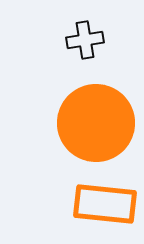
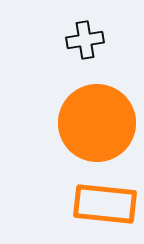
orange circle: moved 1 px right
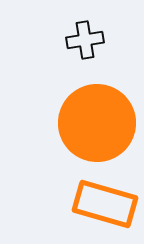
orange rectangle: rotated 10 degrees clockwise
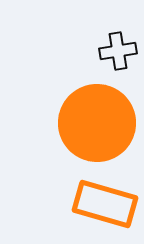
black cross: moved 33 px right, 11 px down
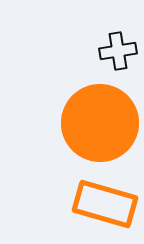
orange circle: moved 3 px right
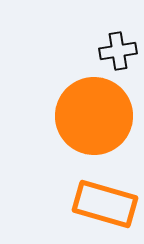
orange circle: moved 6 px left, 7 px up
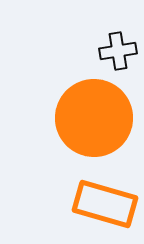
orange circle: moved 2 px down
